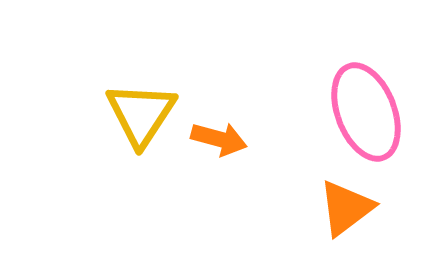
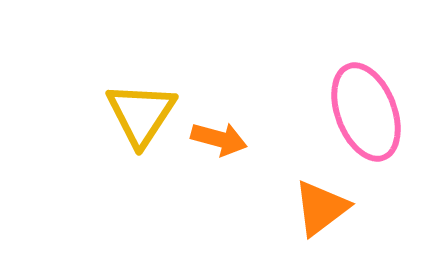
orange triangle: moved 25 px left
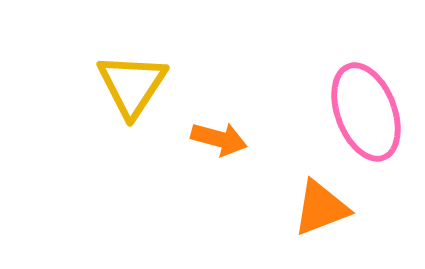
yellow triangle: moved 9 px left, 29 px up
orange triangle: rotated 16 degrees clockwise
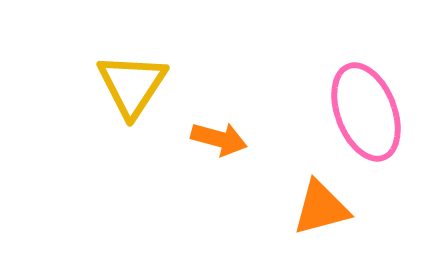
orange triangle: rotated 6 degrees clockwise
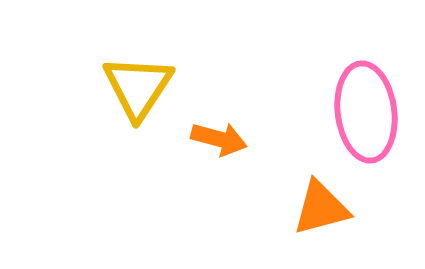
yellow triangle: moved 6 px right, 2 px down
pink ellipse: rotated 14 degrees clockwise
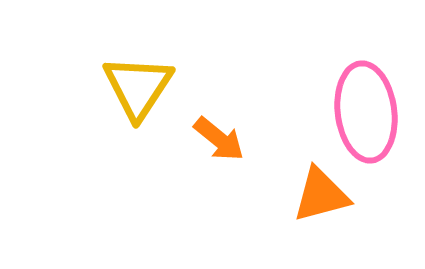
orange arrow: rotated 24 degrees clockwise
orange triangle: moved 13 px up
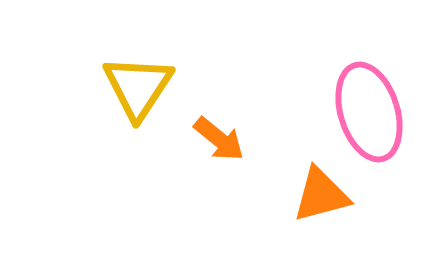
pink ellipse: moved 3 px right; rotated 10 degrees counterclockwise
